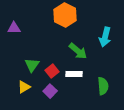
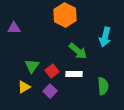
green triangle: moved 1 px down
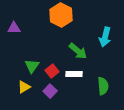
orange hexagon: moved 4 px left
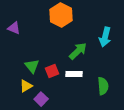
purple triangle: rotated 24 degrees clockwise
green arrow: rotated 84 degrees counterclockwise
green triangle: rotated 14 degrees counterclockwise
red square: rotated 16 degrees clockwise
yellow triangle: moved 2 px right, 1 px up
purple square: moved 9 px left, 8 px down
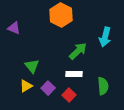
red square: moved 17 px right, 24 px down; rotated 24 degrees counterclockwise
purple square: moved 7 px right, 11 px up
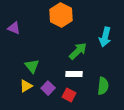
green semicircle: rotated 12 degrees clockwise
red square: rotated 16 degrees counterclockwise
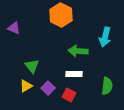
green arrow: rotated 132 degrees counterclockwise
green semicircle: moved 4 px right
